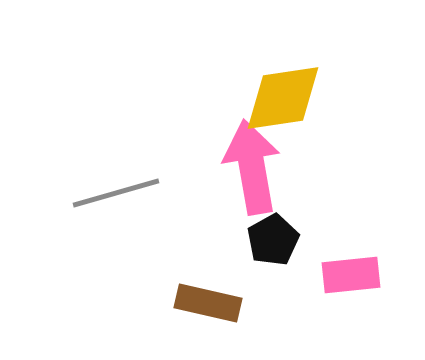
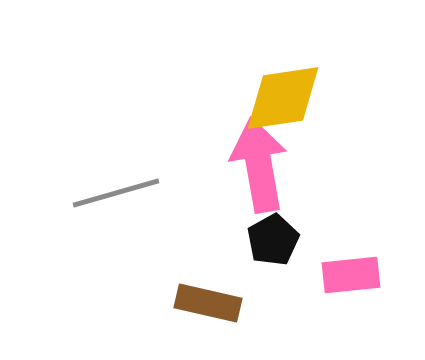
pink arrow: moved 7 px right, 2 px up
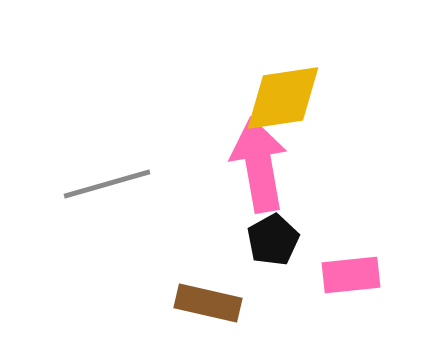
gray line: moved 9 px left, 9 px up
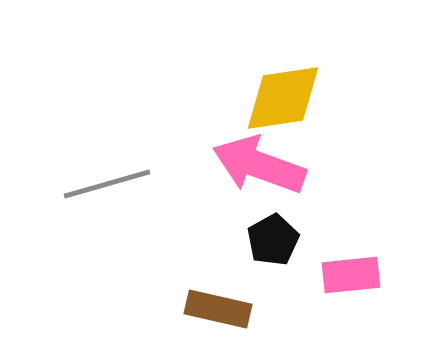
pink arrow: rotated 60 degrees counterclockwise
brown rectangle: moved 10 px right, 6 px down
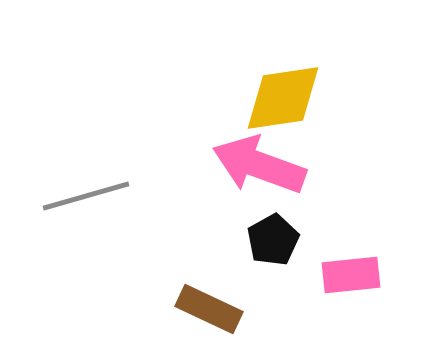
gray line: moved 21 px left, 12 px down
brown rectangle: moved 9 px left; rotated 12 degrees clockwise
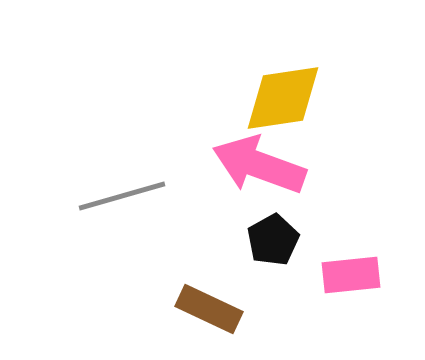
gray line: moved 36 px right
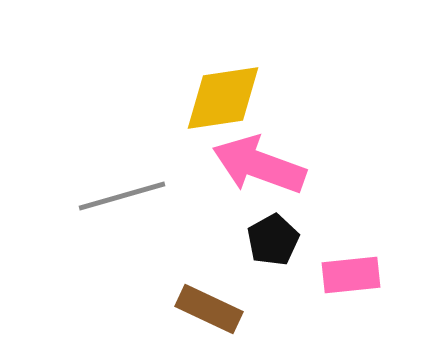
yellow diamond: moved 60 px left
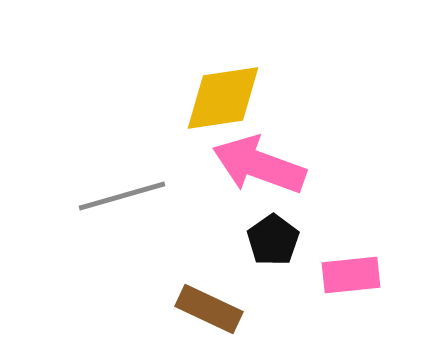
black pentagon: rotated 6 degrees counterclockwise
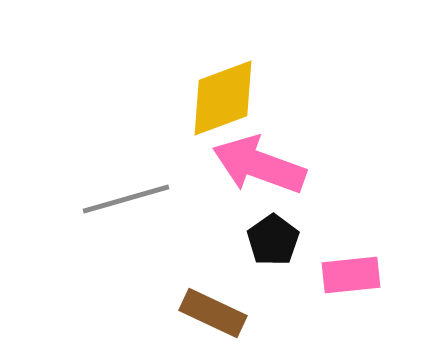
yellow diamond: rotated 12 degrees counterclockwise
gray line: moved 4 px right, 3 px down
brown rectangle: moved 4 px right, 4 px down
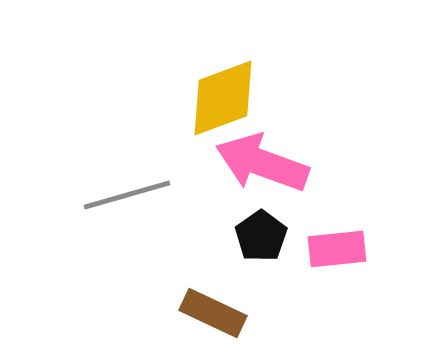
pink arrow: moved 3 px right, 2 px up
gray line: moved 1 px right, 4 px up
black pentagon: moved 12 px left, 4 px up
pink rectangle: moved 14 px left, 26 px up
